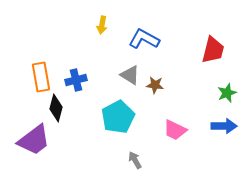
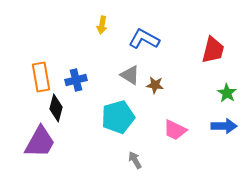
green star: rotated 18 degrees counterclockwise
cyan pentagon: rotated 12 degrees clockwise
purple trapezoid: moved 6 px right, 2 px down; rotated 24 degrees counterclockwise
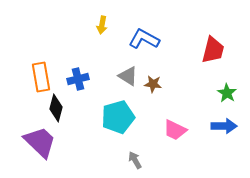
gray triangle: moved 2 px left, 1 px down
blue cross: moved 2 px right, 1 px up
brown star: moved 2 px left, 1 px up
purple trapezoid: rotated 75 degrees counterclockwise
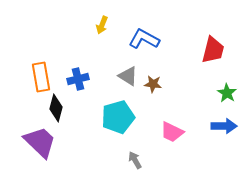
yellow arrow: rotated 12 degrees clockwise
pink trapezoid: moved 3 px left, 2 px down
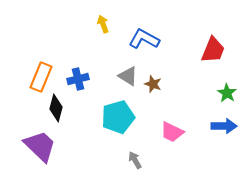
yellow arrow: moved 1 px right, 1 px up; rotated 138 degrees clockwise
red trapezoid: rotated 8 degrees clockwise
orange rectangle: rotated 32 degrees clockwise
brown star: rotated 12 degrees clockwise
purple trapezoid: moved 4 px down
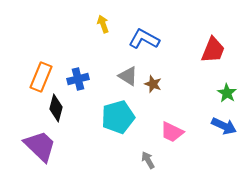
blue arrow: rotated 25 degrees clockwise
gray arrow: moved 13 px right
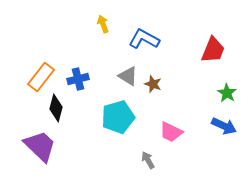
orange rectangle: rotated 16 degrees clockwise
pink trapezoid: moved 1 px left
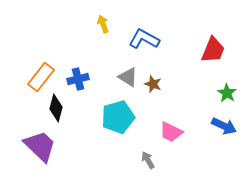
gray triangle: moved 1 px down
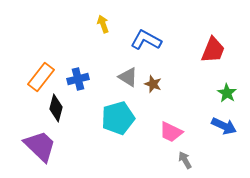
blue L-shape: moved 2 px right, 1 px down
cyan pentagon: moved 1 px down
gray arrow: moved 37 px right
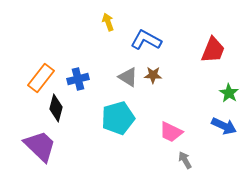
yellow arrow: moved 5 px right, 2 px up
orange rectangle: moved 1 px down
brown star: moved 9 px up; rotated 18 degrees counterclockwise
green star: moved 2 px right
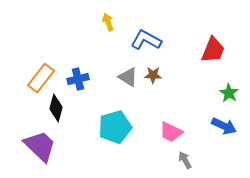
cyan pentagon: moved 3 px left, 9 px down
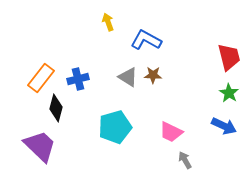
red trapezoid: moved 16 px right, 7 px down; rotated 36 degrees counterclockwise
